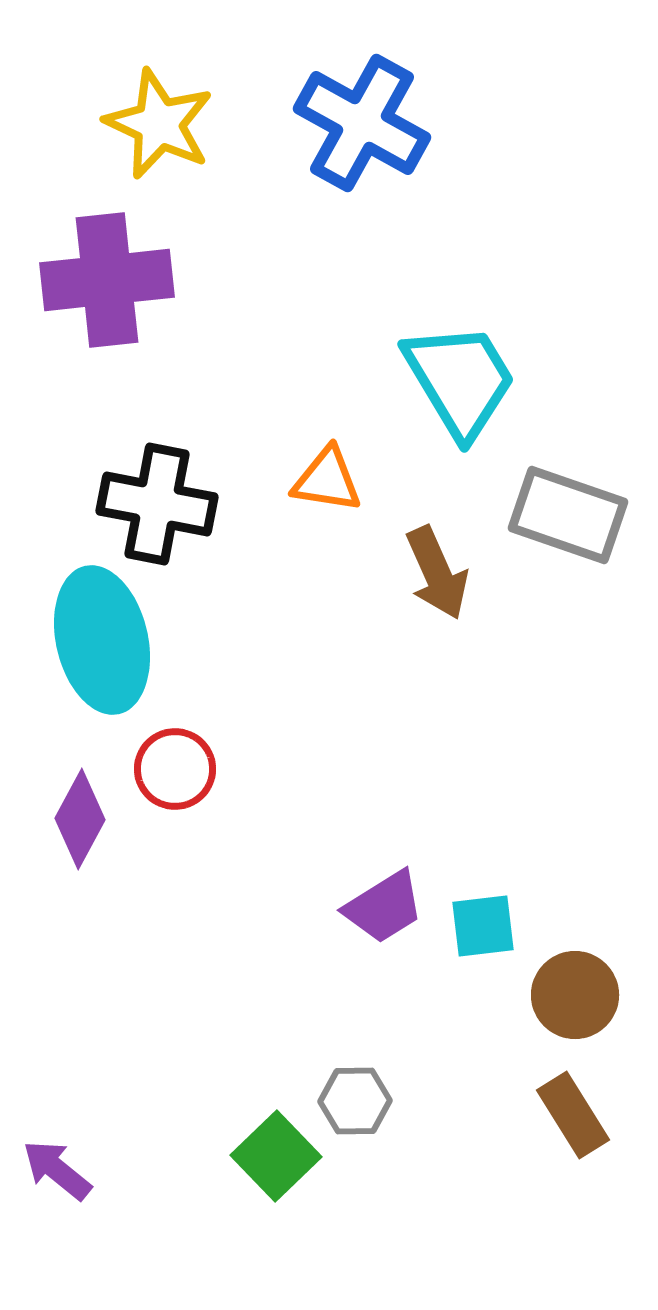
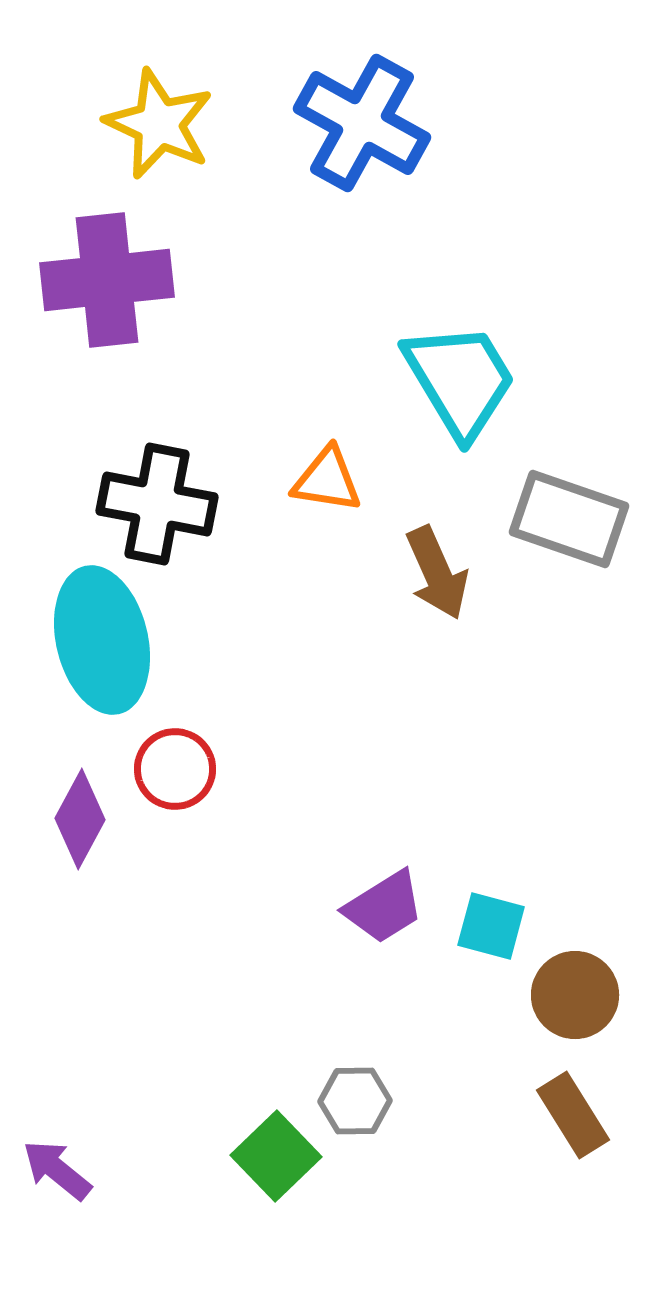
gray rectangle: moved 1 px right, 4 px down
cyan square: moved 8 px right; rotated 22 degrees clockwise
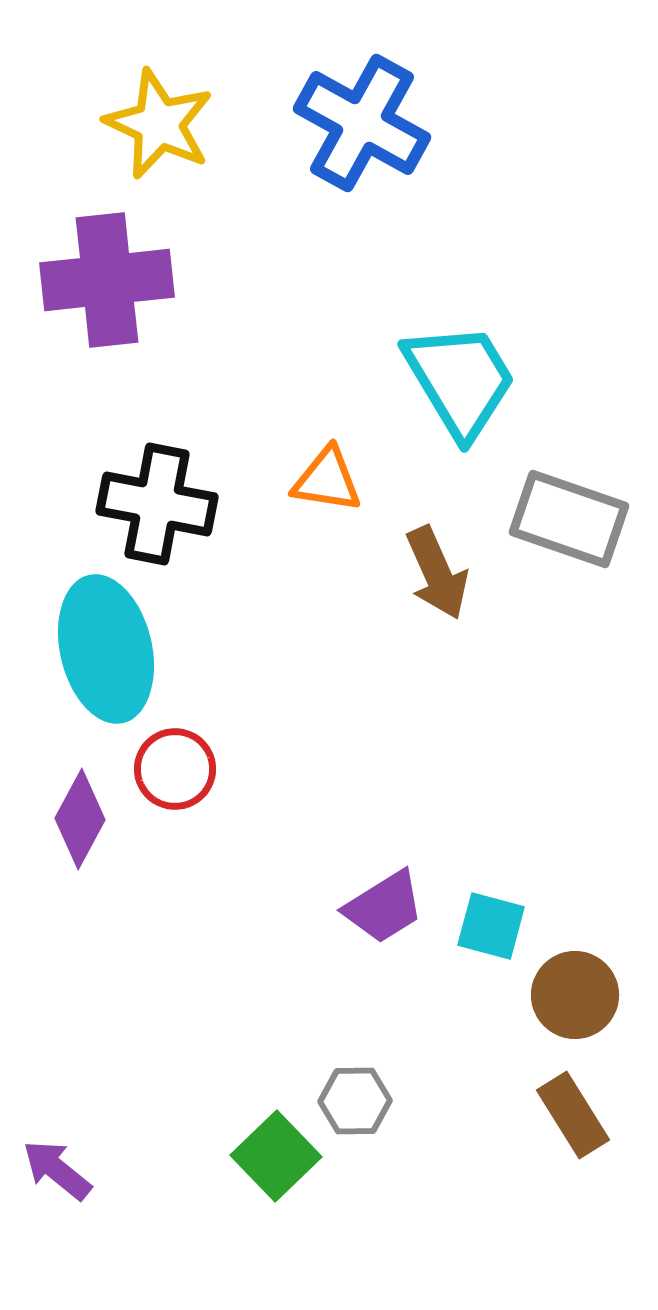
cyan ellipse: moved 4 px right, 9 px down
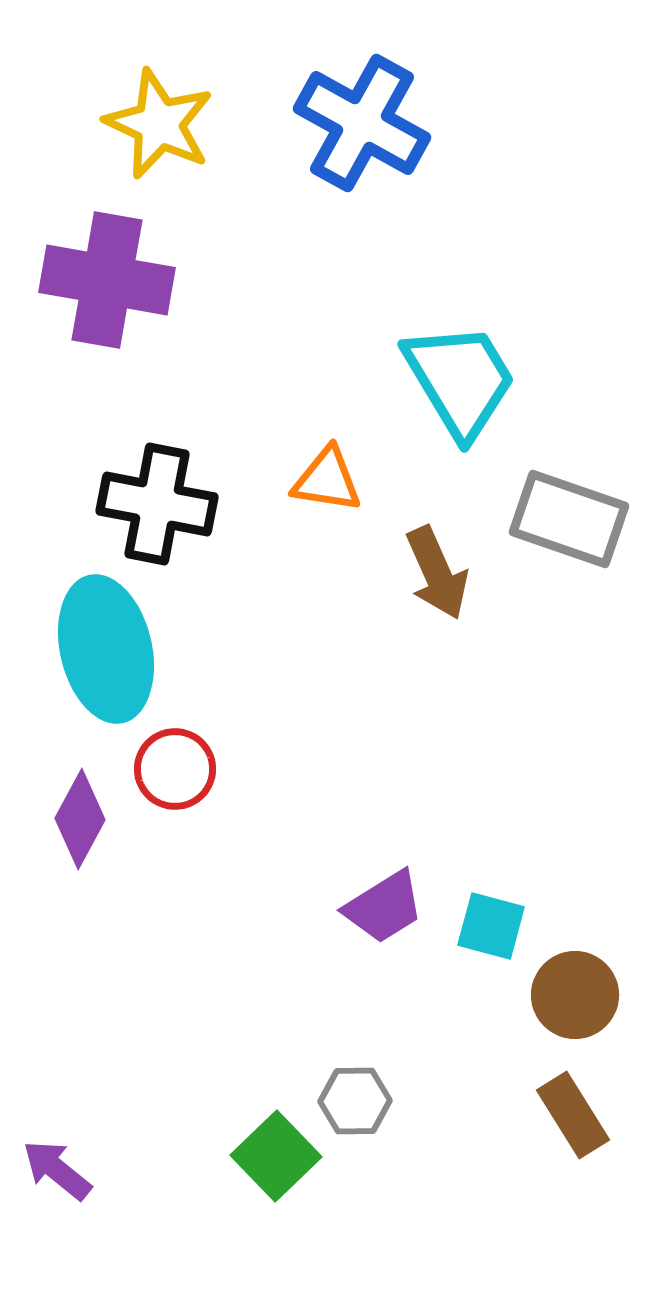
purple cross: rotated 16 degrees clockwise
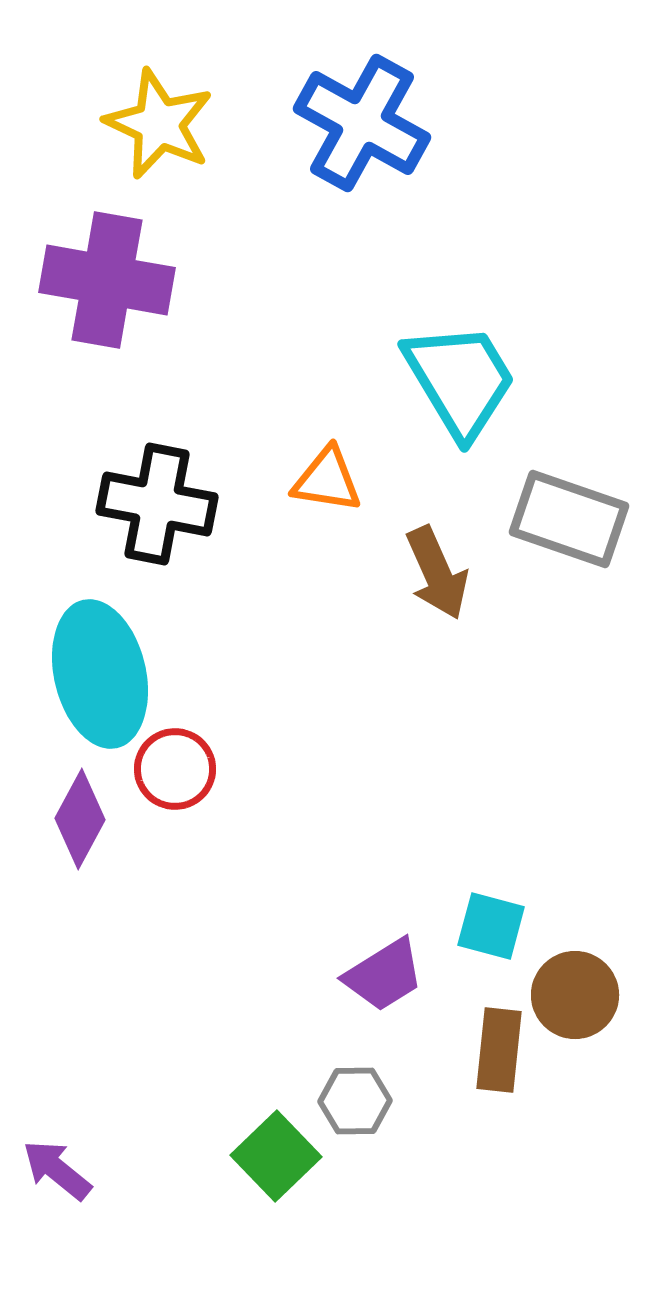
cyan ellipse: moved 6 px left, 25 px down
purple trapezoid: moved 68 px down
brown rectangle: moved 74 px left, 65 px up; rotated 38 degrees clockwise
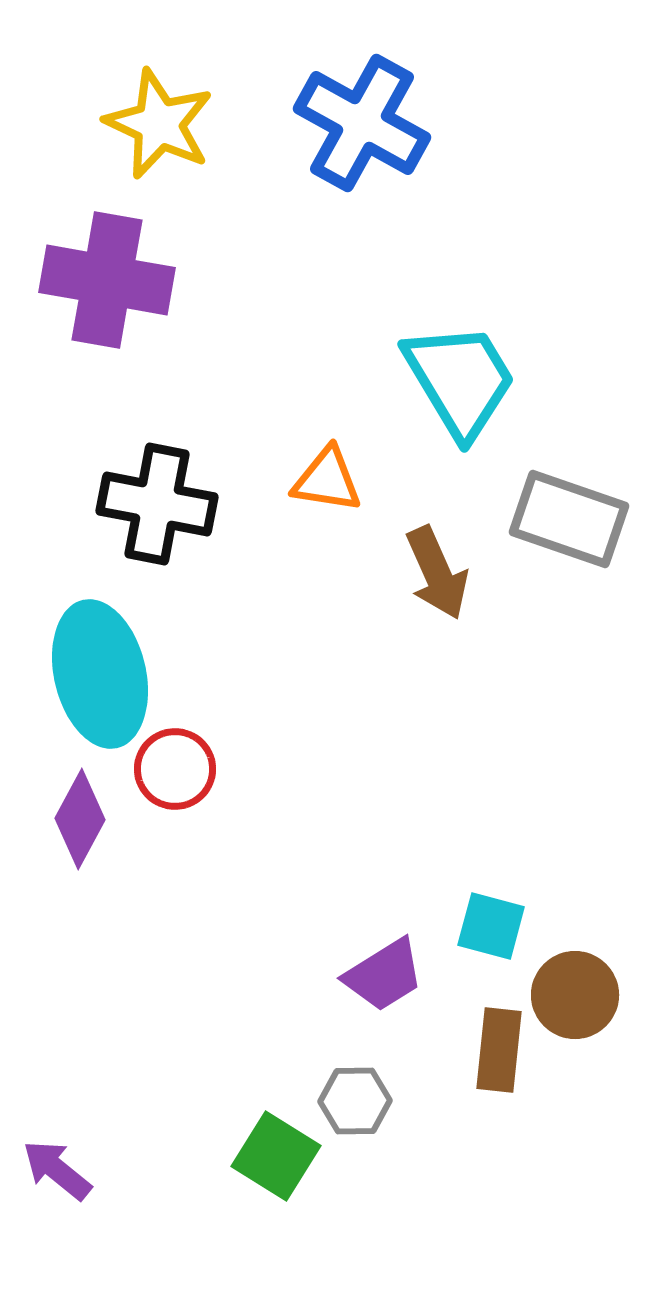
green square: rotated 14 degrees counterclockwise
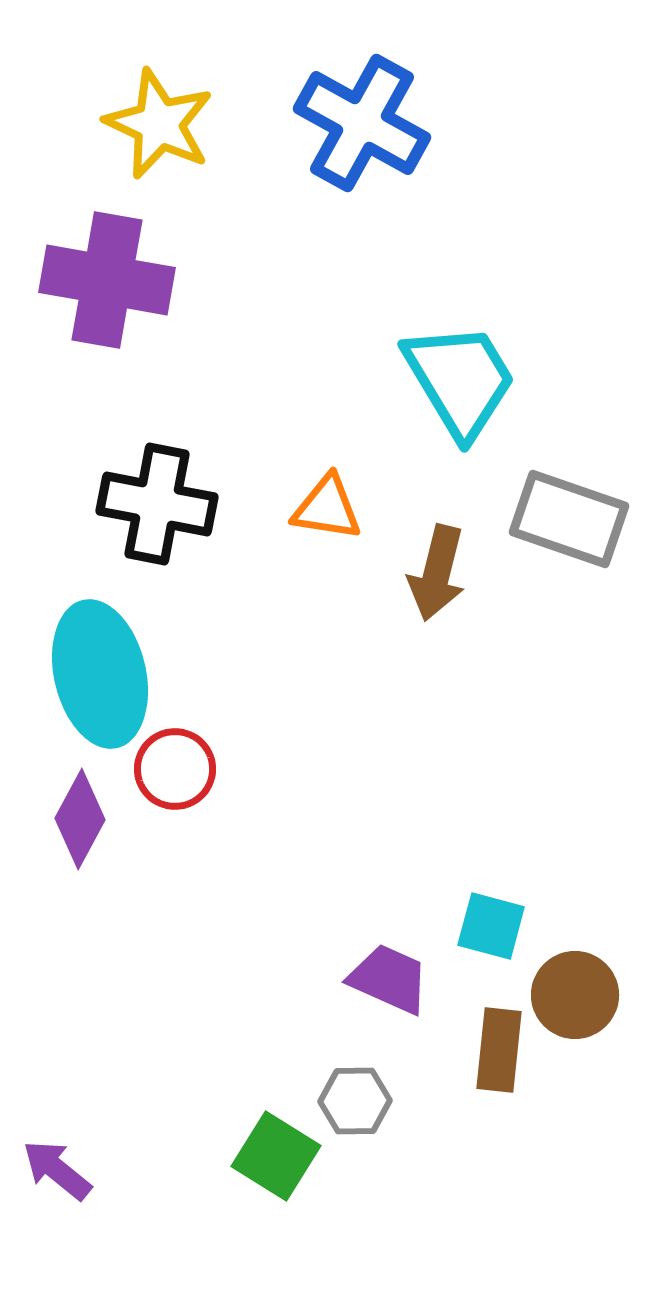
orange triangle: moved 28 px down
brown arrow: rotated 38 degrees clockwise
purple trapezoid: moved 5 px right, 4 px down; rotated 124 degrees counterclockwise
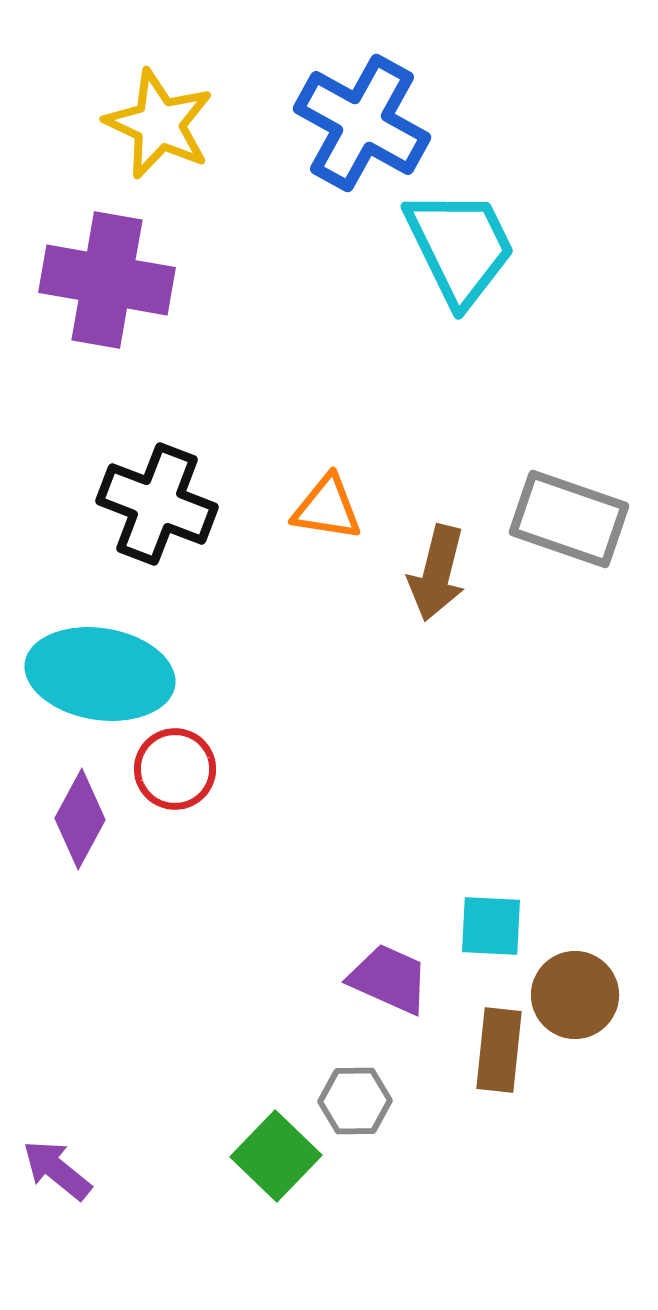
cyan trapezoid: moved 133 px up; rotated 5 degrees clockwise
black cross: rotated 10 degrees clockwise
cyan ellipse: rotated 68 degrees counterclockwise
cyan square: rotated 12 degrees counterclockwise
green square: rotated 12 degrees clockwise
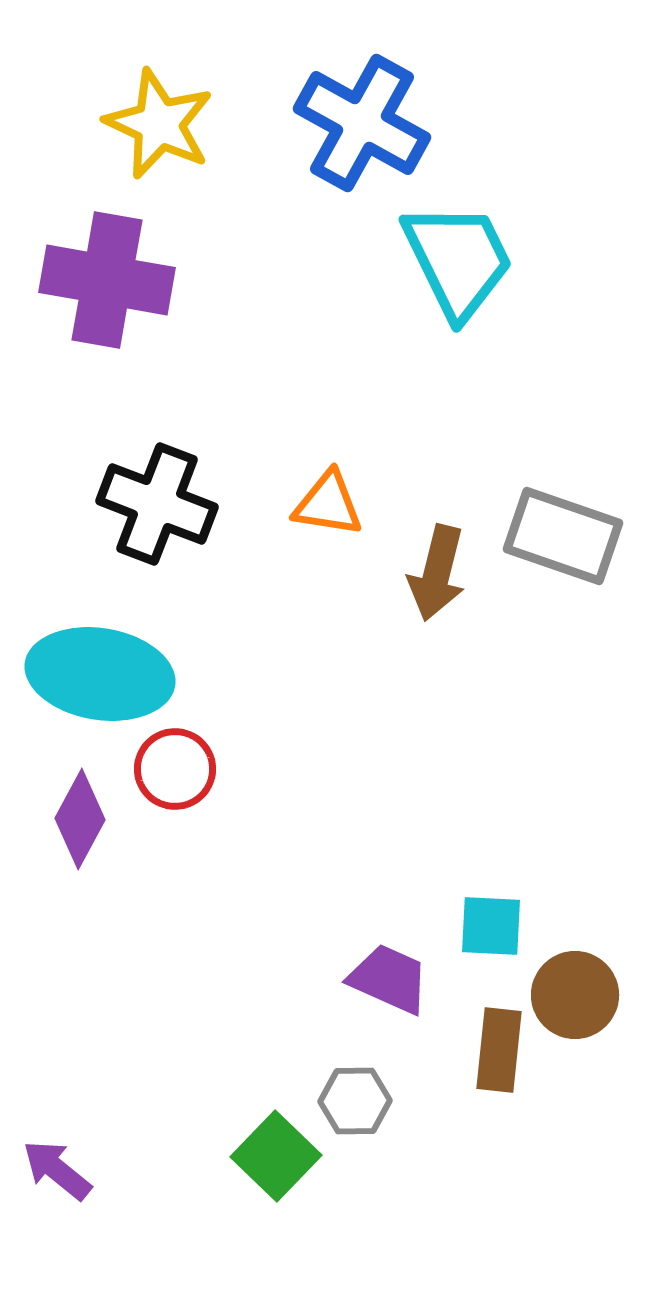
cyan trapezoid: moved 2 px left, 13 px down
orange triangle: moved 1 px right, 4 px up
gray rectangle: moved 6 px left, 17 px down
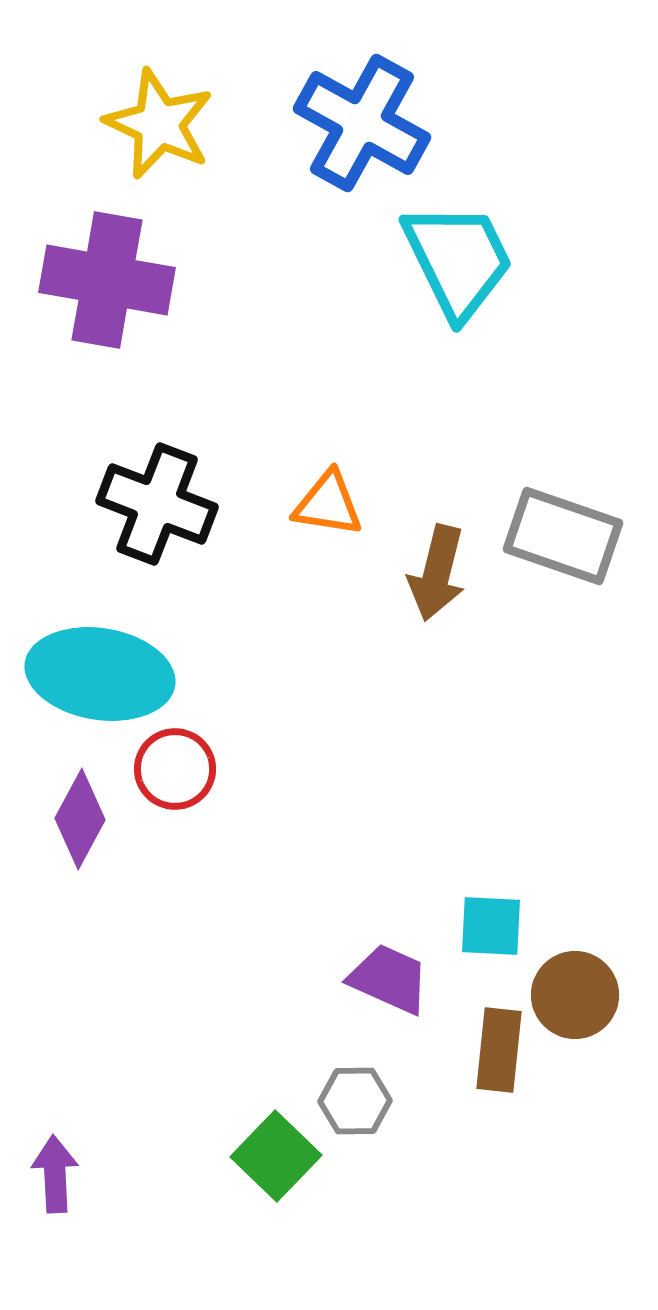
purple arrow: moved 2 px left, 4 px down; rotated 48 degrees clockwise
